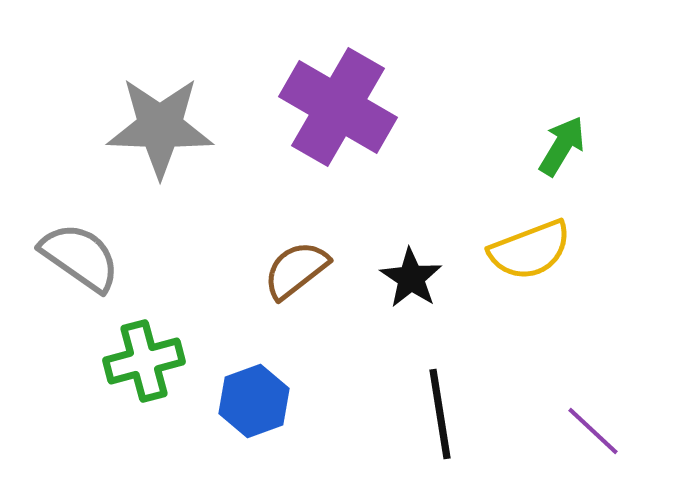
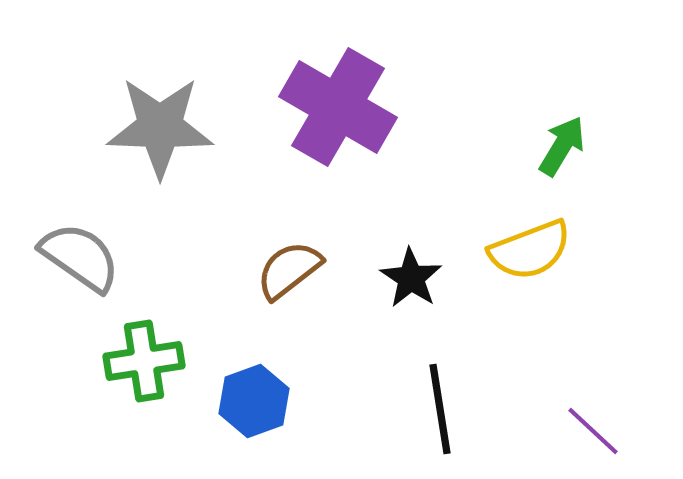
brown semicircle: moved 7 px left
green cross: rotated 6 degrees clockwise
black line: moved 5 px up
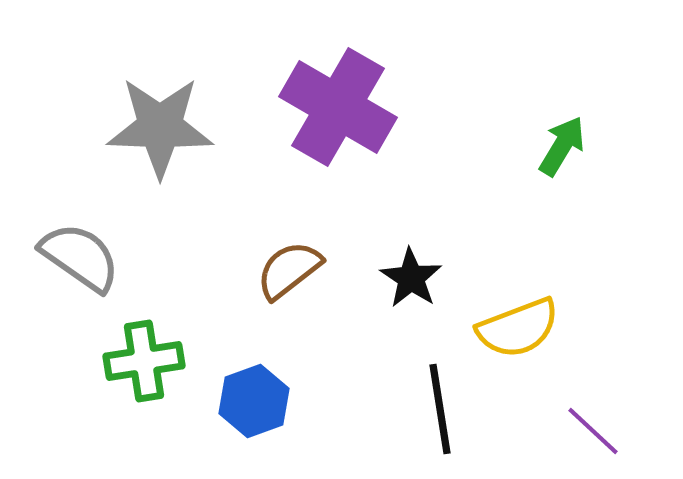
yellow semicircle: moved 12 px left, 78 px down
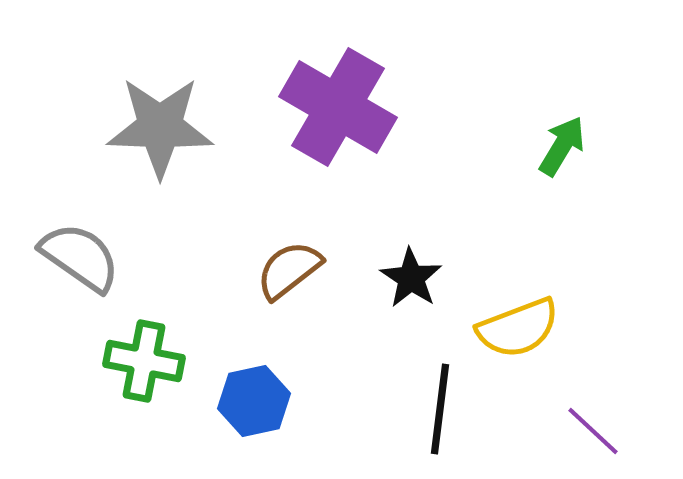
green cross: rotated 20 degrees clockwise
blue hexagon: rotated 8 degrees clockwise
black line: rotated 16 degrees clockwise
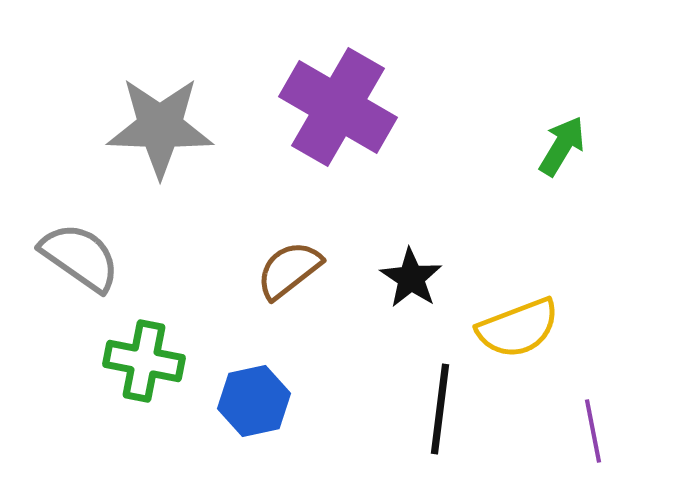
purple line: rotated 36 degrees clockwise
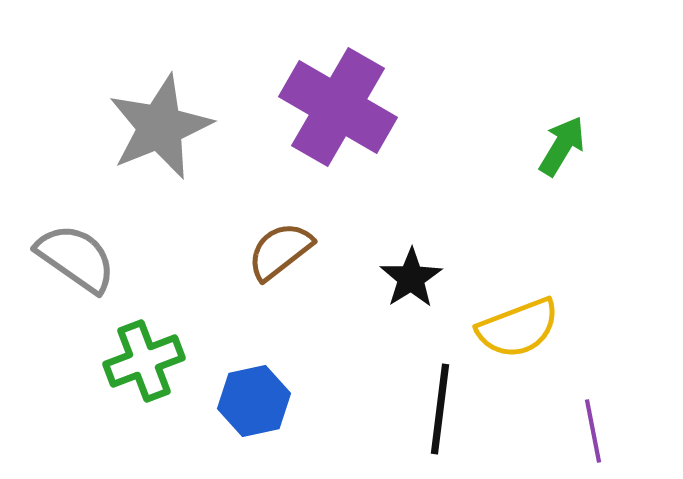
gray star: rotated 24 degrees counterclockwise
gray semicircle: moved 4 px left, 1 px down
brown semicircle: moved 9 px left, 19 px up
black star: rotated 6 degrees clockwise
green cross: rotated 32 degrees counterclockwise
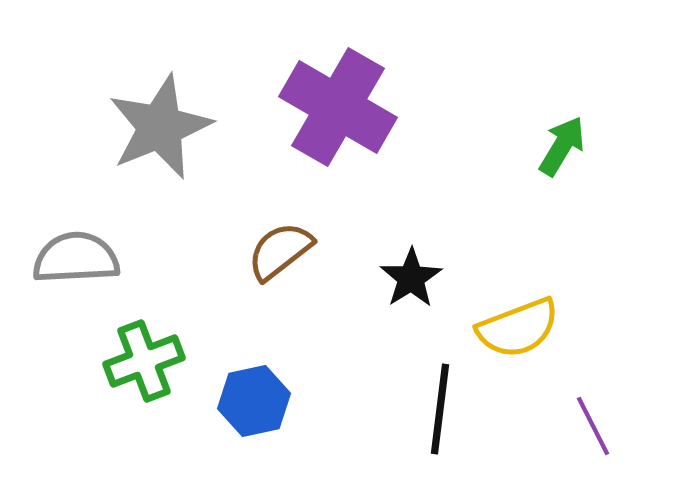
gray semicircle: rotated 38 degrees counterclockwise
purple line: moved 5 px up; rotated 16 degrees counterclockwise
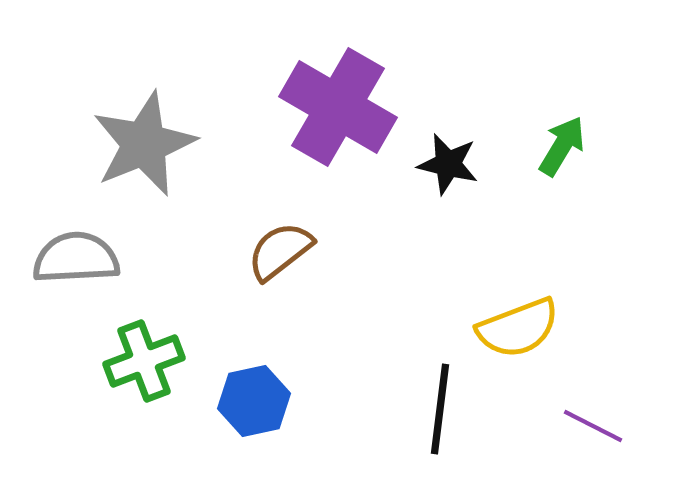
gray star: moved 16 px left, 17 px down
black star: moved 37 px right, 114 px up; rotated 26 degrees counterclockwise
purple line: rotated 36 degrees counterclockwise
